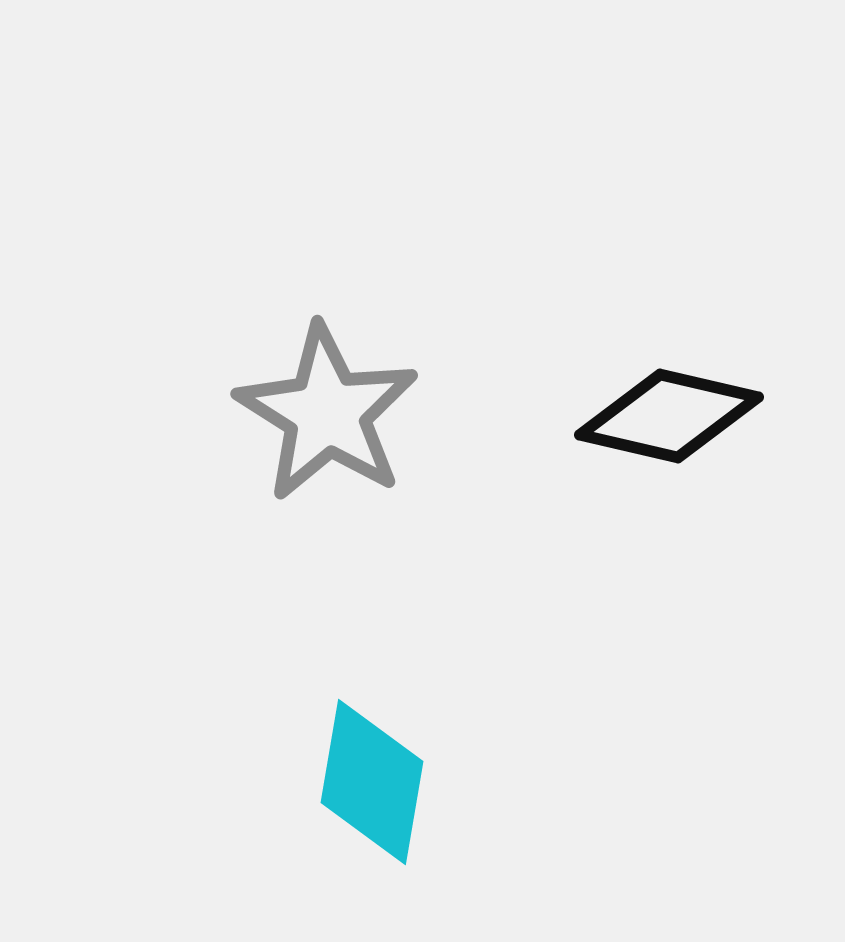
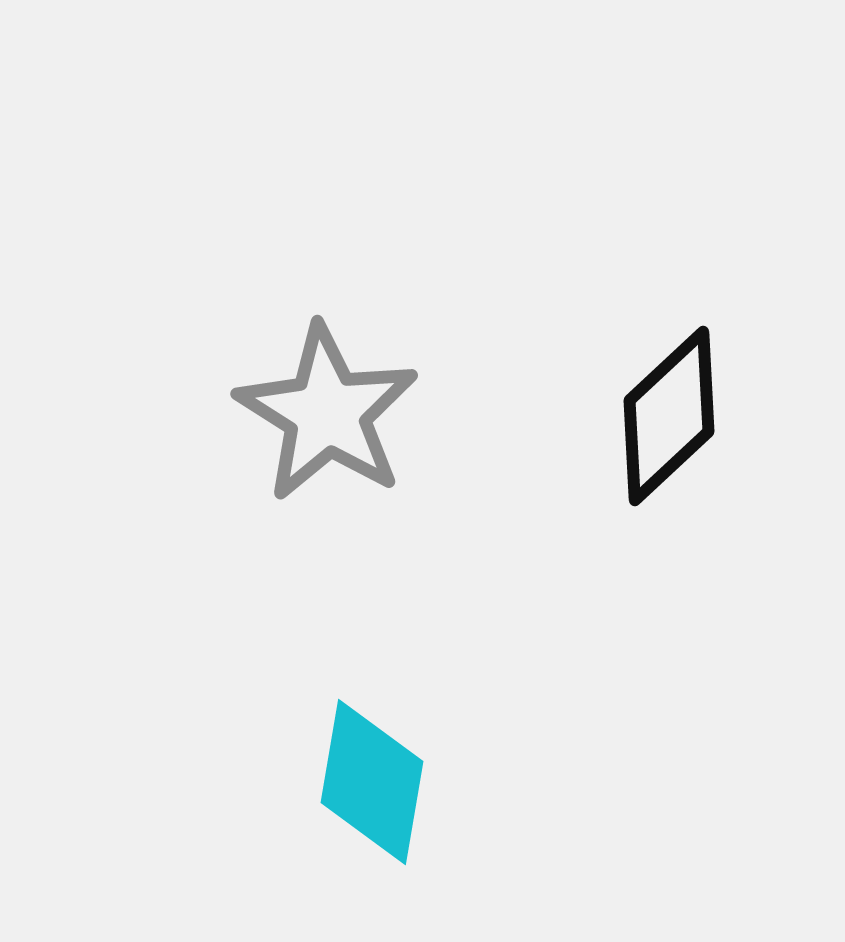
black diamond: rotated 56 degrees counterclockwise
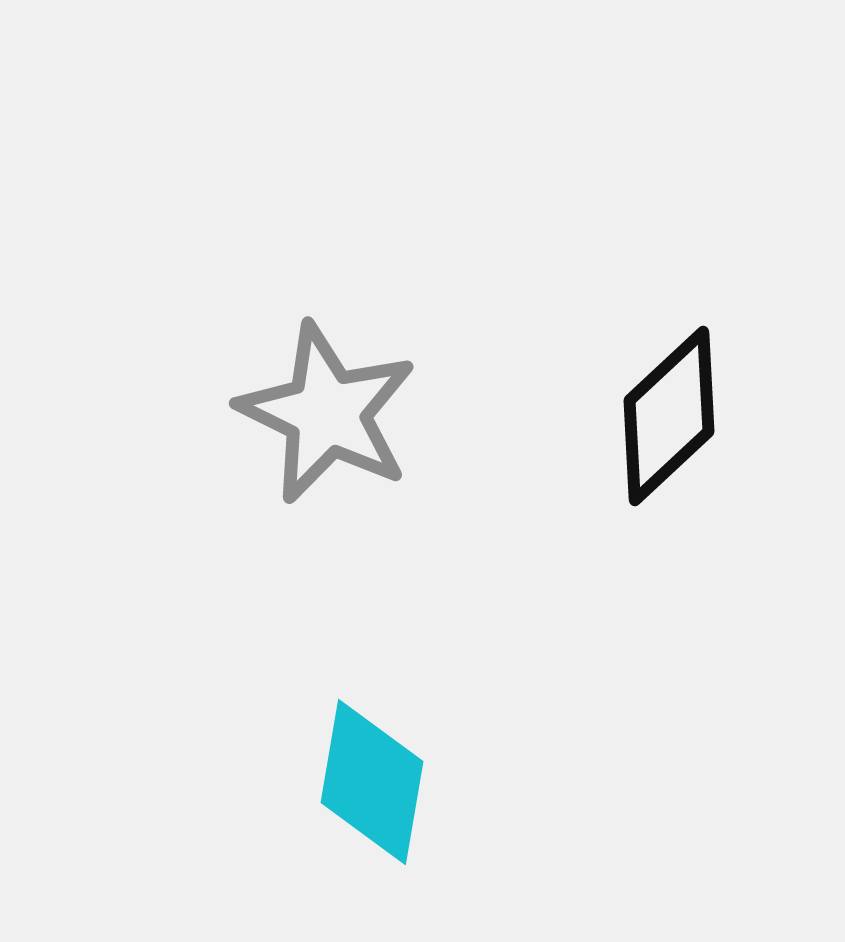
gray star: rotated 6 degrees counterclockwise
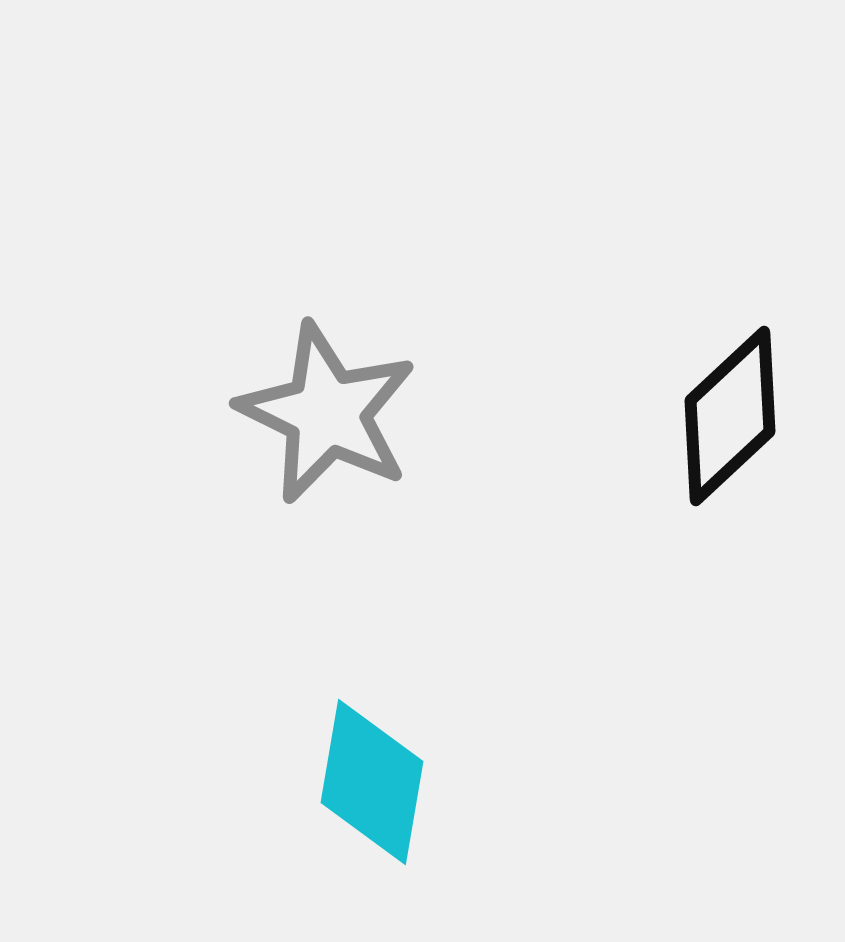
black diamond: moved 61 px right
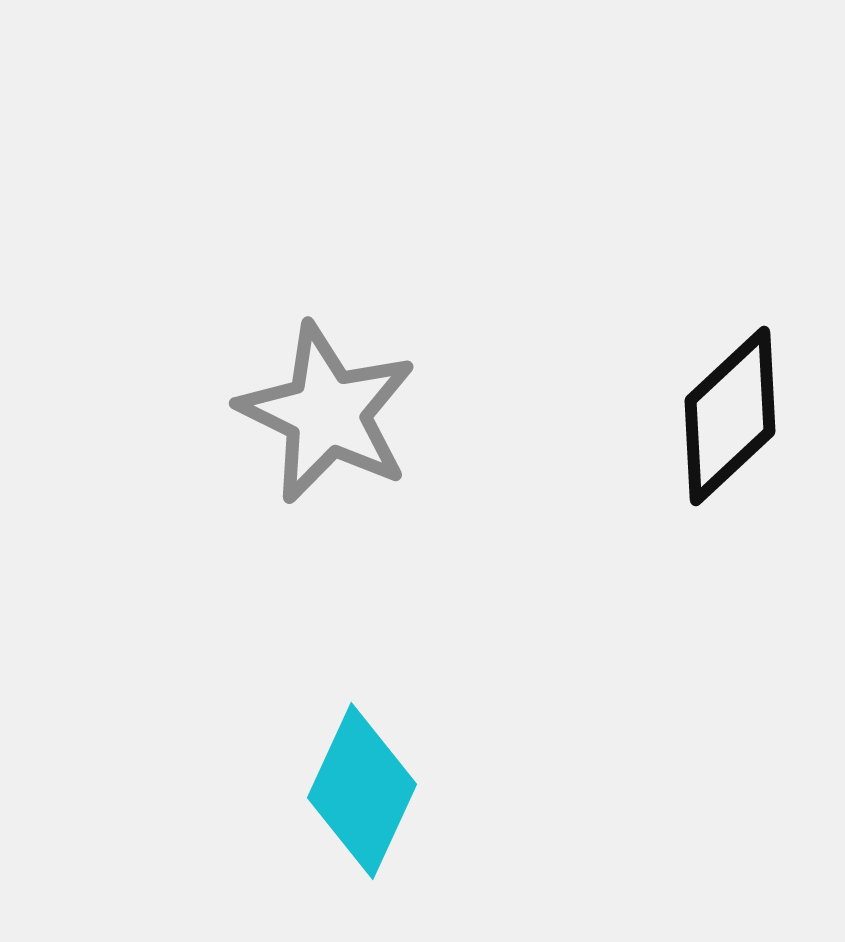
cyan diamond: moved 10 px left, 9 px down; rotated 15 degrees clockwise
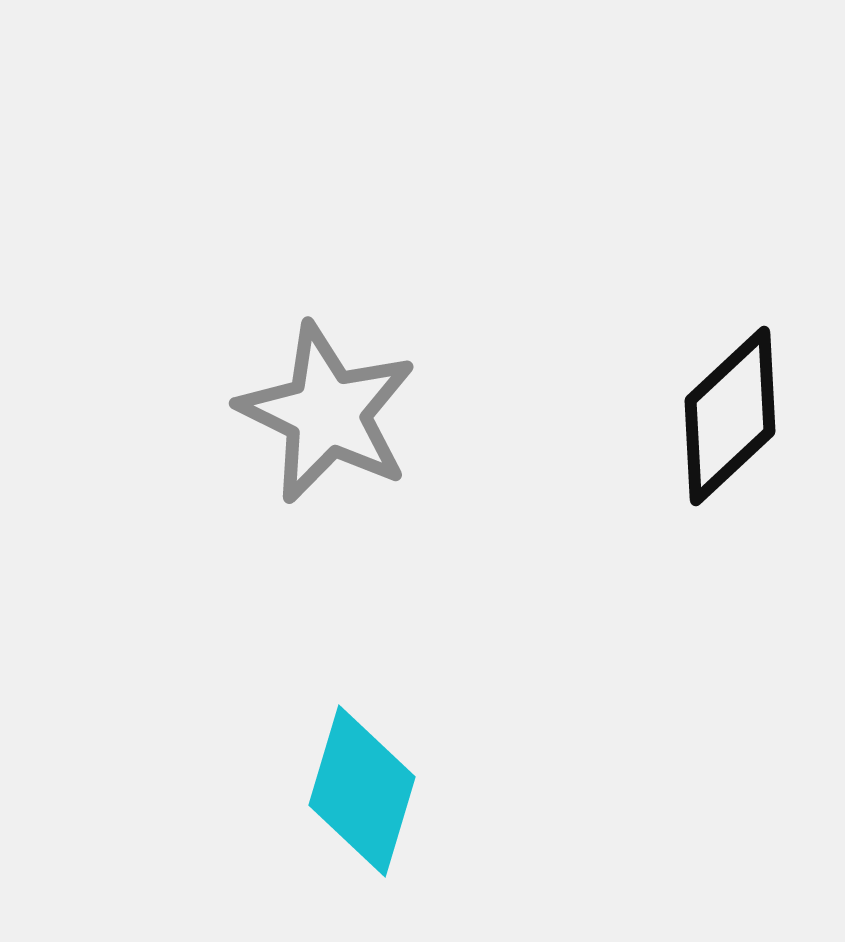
cyan diamond: rotated 8 degrees counterclockwise
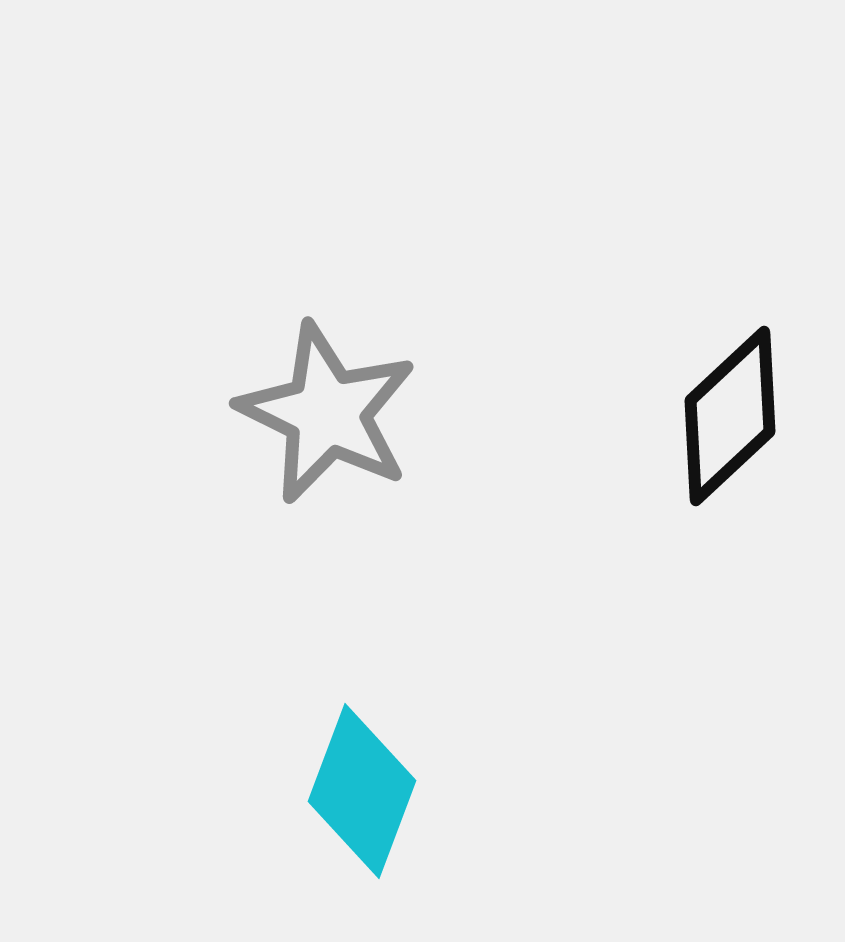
cyan diamond: rotated 4 degrees clockwise
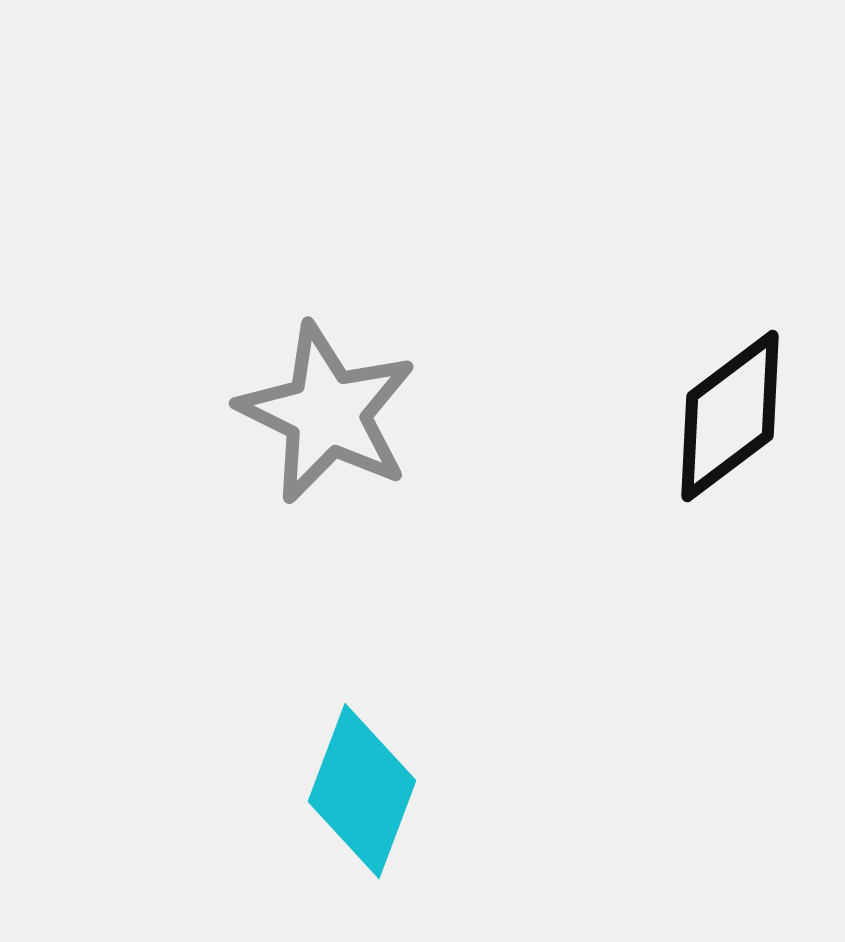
black diamond: rotated 6 degrees clockwise
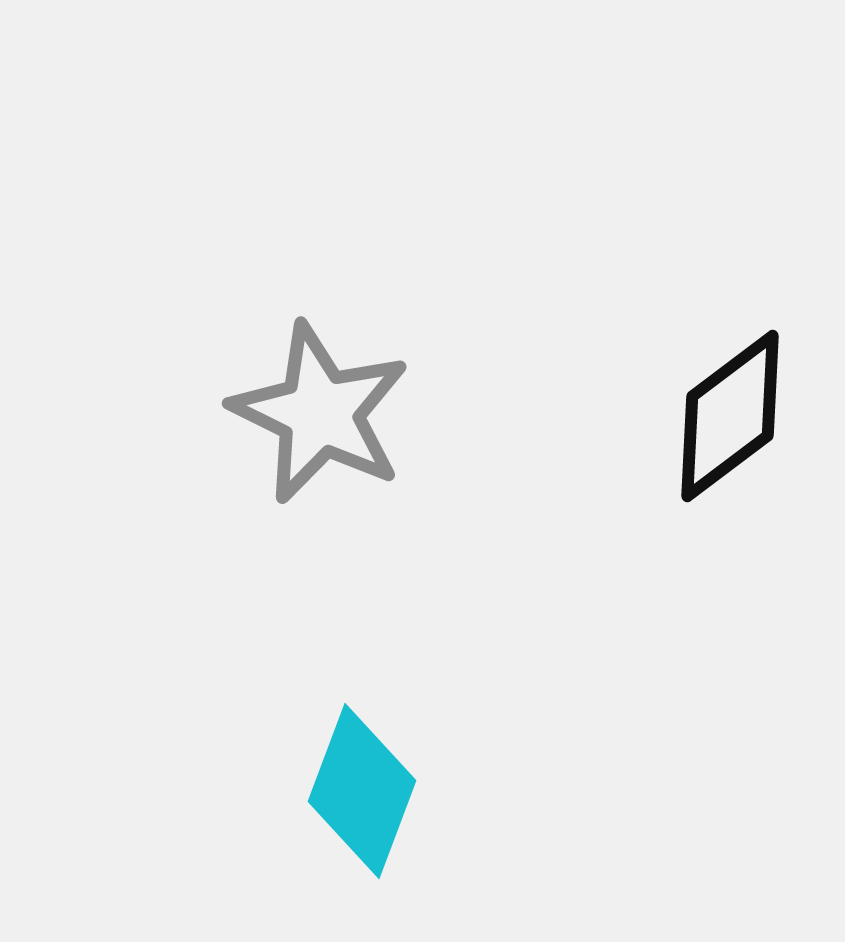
gray star: moved 7 px left
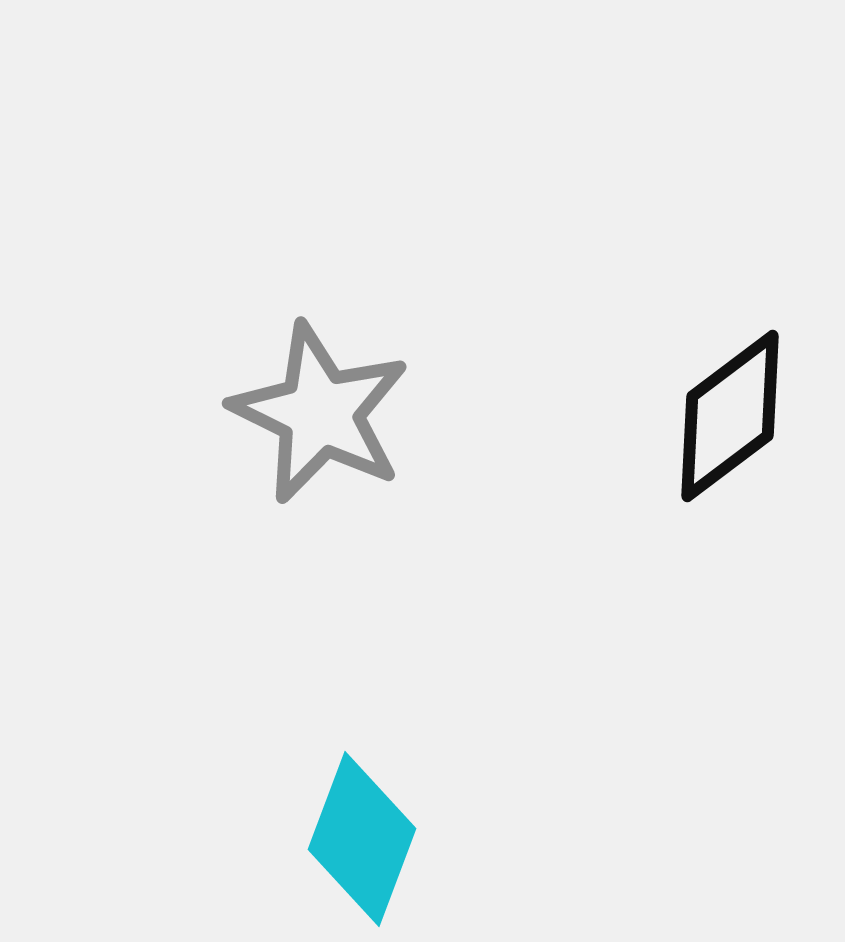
cyan diamond: moved 48 px down
